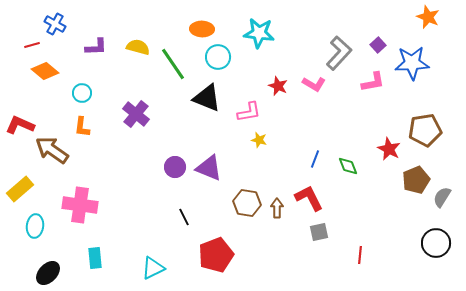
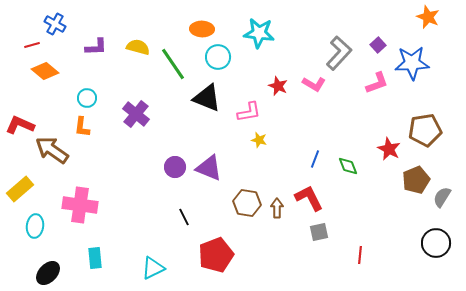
pink L-shape at (373, 82): moved 4 px right, 1 px down; rotated 10 degrees counterclockwise
cyan circle at (82, 93): moved 5 px right, 5 px down
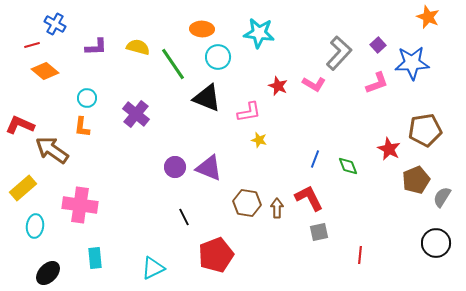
yellow rectangle at (20, 189): moved 3 px right, 1 px up
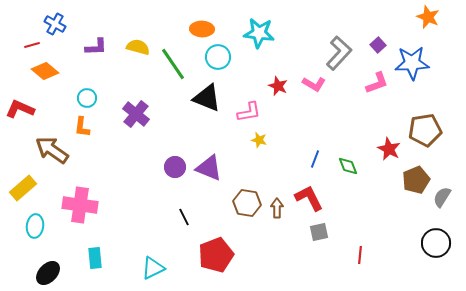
red L-shape at (20, 125): moved 16 px up
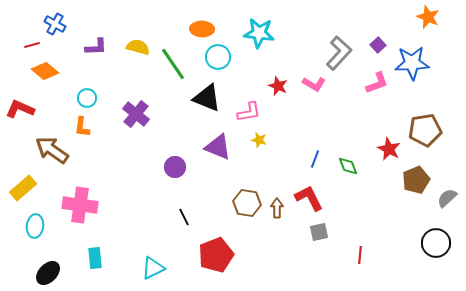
purple triangle at (209, 168): moved 9 px right, 21 px up
gray semicircle at (442, 197): moved 5 px right, 1 px down; rotated 15 degrees clockwise
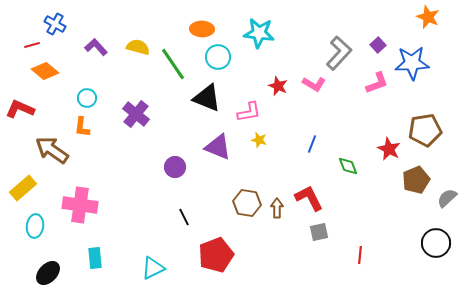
purple L-shape at (96, 47): rotated 130 degrees counterclockwise
blue line at (315, 159): moved 3 px left, 15 px up
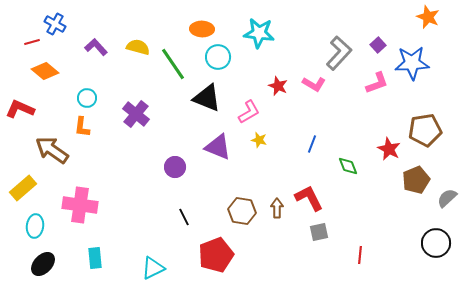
red line at (32, 45): moved 3 px up
pink L-shape at (249, 112): rotated 20 degrees counterclockwise
brown hexagon at (247, 203): moved 5 px left, 8 px down
black ellipse at (48, 273): moved 5 px left, 9 px up
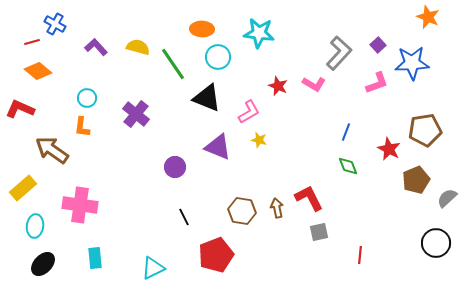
orange diamond at (45, 71): moved 7 px left
blue line at (312, 144): moved 34 px right, 12 px up
brown arrow at (277, 208): rotated 12 degrees counterclockwise
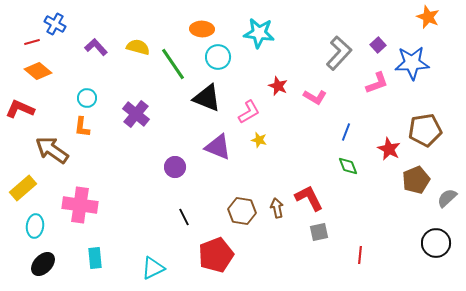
pink L-shape at (314, 84): moved 1 px right, 13 px down
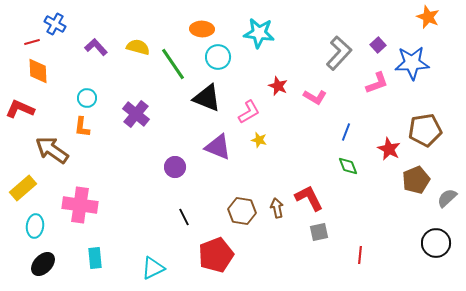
orange diamond at (38, 71): rotated 48 degrees clockwise
